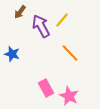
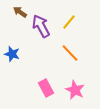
brown arrow: rotated 88 degrees clockwise
yellow line: moved 7 px right, 2 px down
pink star: moved 6 px right, 6 px up
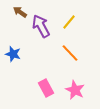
blue star: moved 1 px right
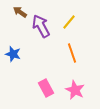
orange line: moved 2 px right; rotated 24 degrees clockwise
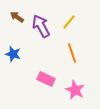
brown arrow: moved 3 px left, 5 px down
pink rectangle: moved 9 px up; rotated 36 degrees counterclockwise
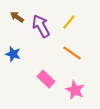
orange line: rotated 36 degrees counterclockwise
pink rectangle: rotated 18 degrees clockwise
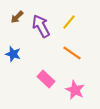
brown arrow: rotated 80 degrees counterclockwise
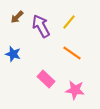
pink star: rotated 18 degrees counterclockwise
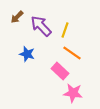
yellow line: moved 4 px left, 8 px down; rotated 21 degrees counterclockwise
purple arrow: rotated 15 degrees counterclockwise
blue star: moved 14 px right
pink rectangle: moved 14 px right, 8 px up
pink star: moved 2 px left, 3 px down
